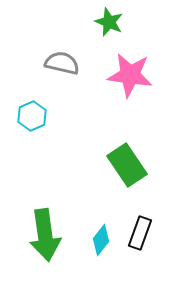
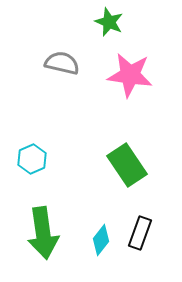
cyan hexagon: moved 43 px down
green arrow: moved 2 px left, 2 px up
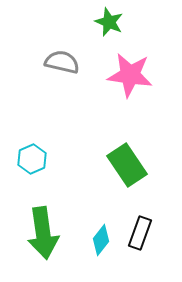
gray semicircle: moved 1 px up
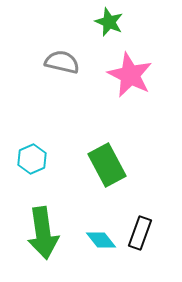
pink star: rotated 18 degrees clockwise
green rectangle: moved 20 px left; rotated 6 degrees clockwise
cyan diamond: rotated 76 degrees counterclockwise
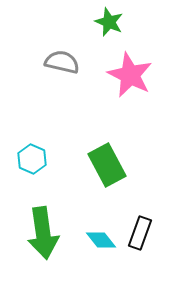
cyan hexagon: rotated 12 degrees counterclockwise
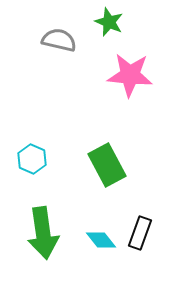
gray semicircle: moved 3 px left, 22 px up
pink star: rotated 21 degrees counterclockwise
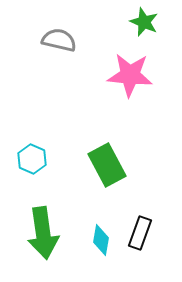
green star: moved 35 px right
cyan diamond: rotated 48 degrees clockwise
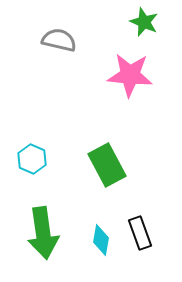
black rectangle: rotated 40 degrees counterclockwise
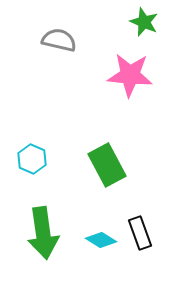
cyan diamond: rotated 68 degrees counterclockwise
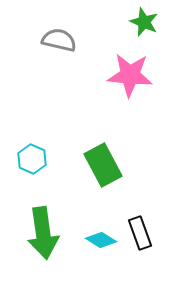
green rectangle: moved 4 px left
